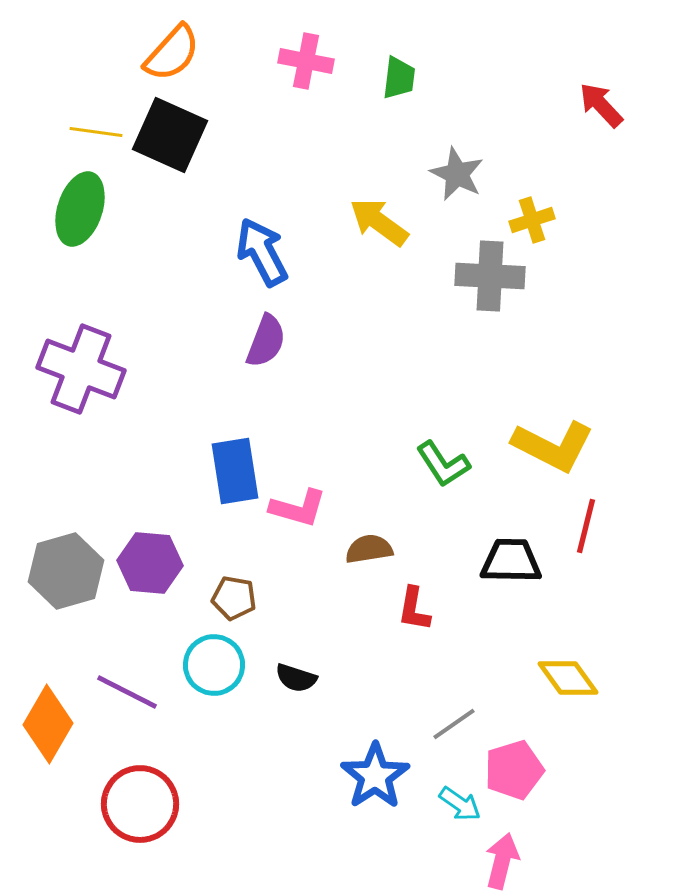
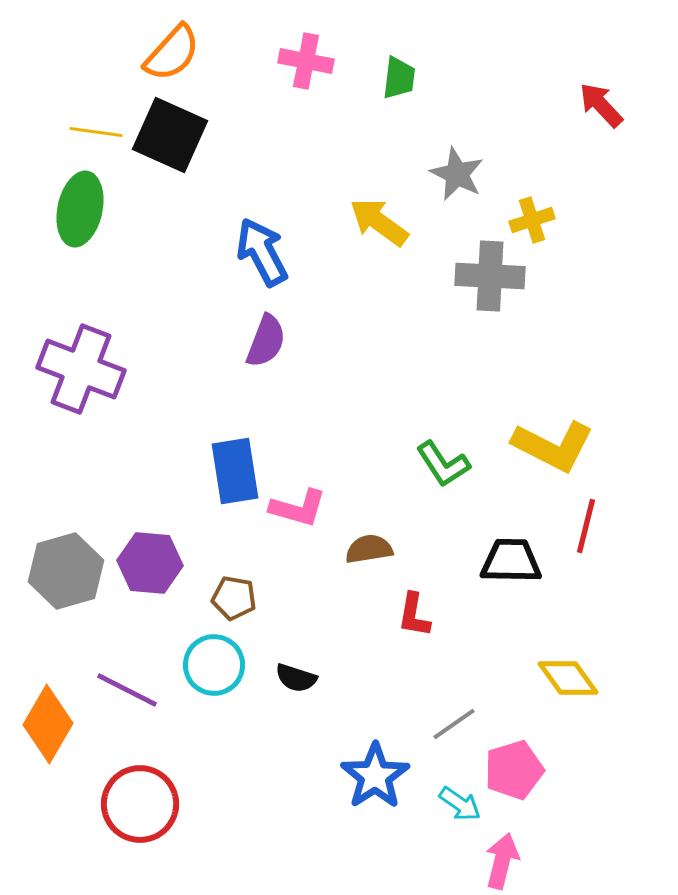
green ellipse: rotated 6 degrees counterclockwise
red L-shape: moved 6 px down
purple line: moved 2 px up
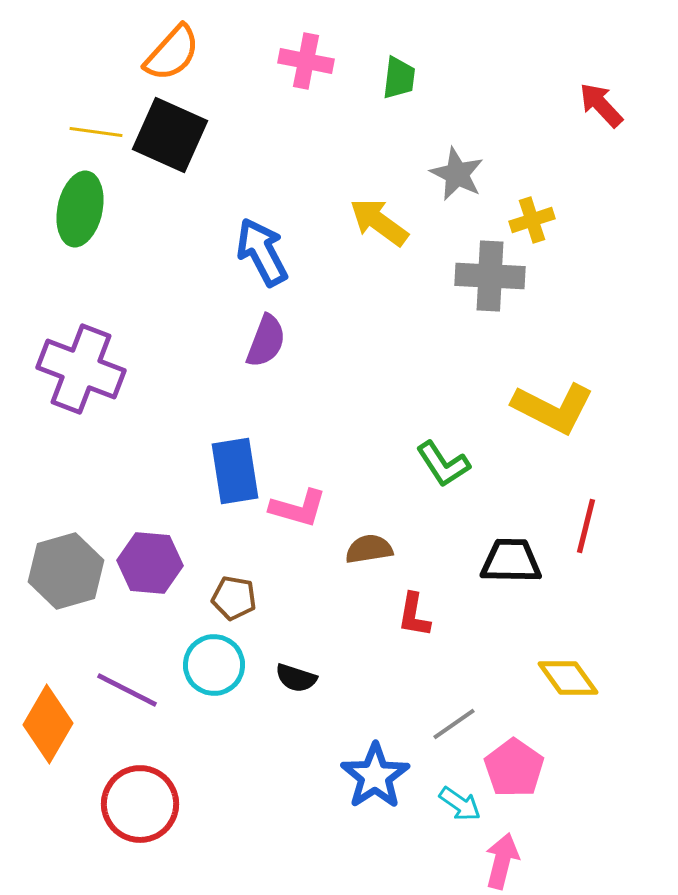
yellow L-shape: moved 38 px up
pink pentagon: moved 2 px up; rotated 20 degrees counterclockwise
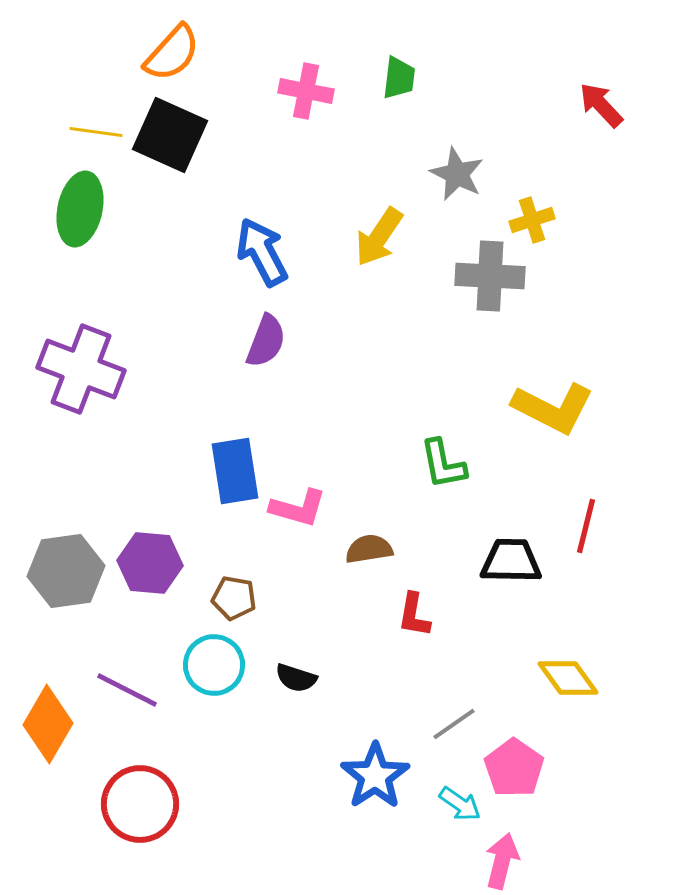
pink cross: moved 30 px down
yellow arrow: moved 15 px down; rotated 92 degrees counterclockwise
green L-shape: rotated 22 degrees clockwise
gray hexagon: rotated 8 degrees clockwise
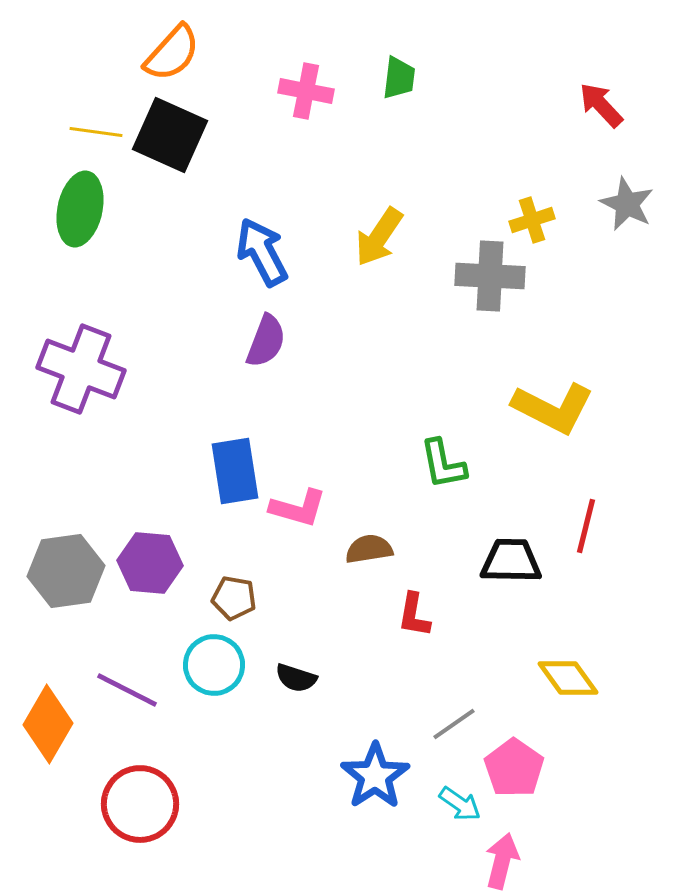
gray star: moved 170 px right, 30 px down
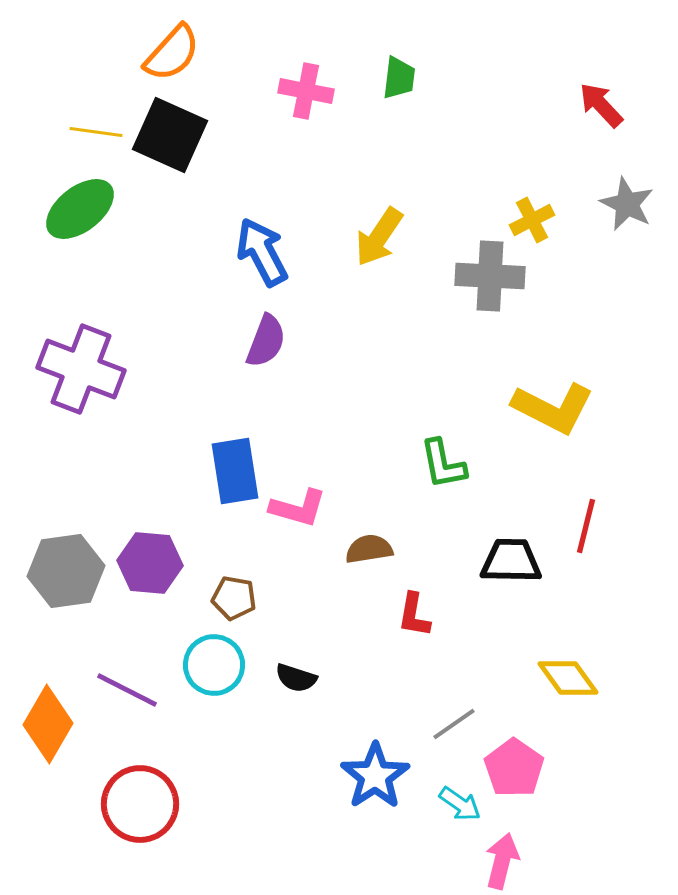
green ellipse: rotated 40 degrees clockwise
yellow cross: rotated 9 degrees counterclockwise
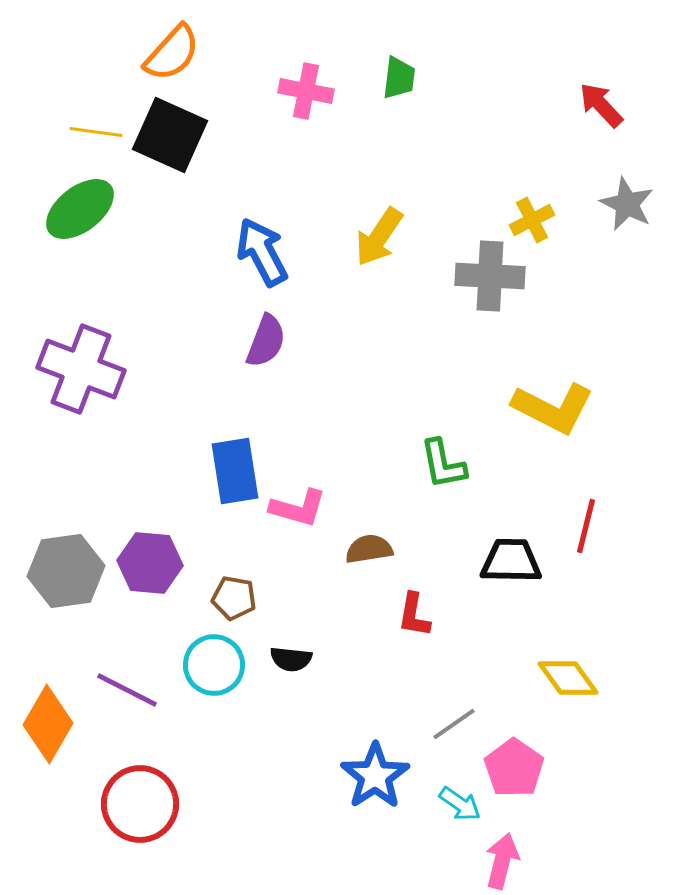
black semicircle: moved 5 px left, 19 px up; rotated 12 degrees counterclockwise
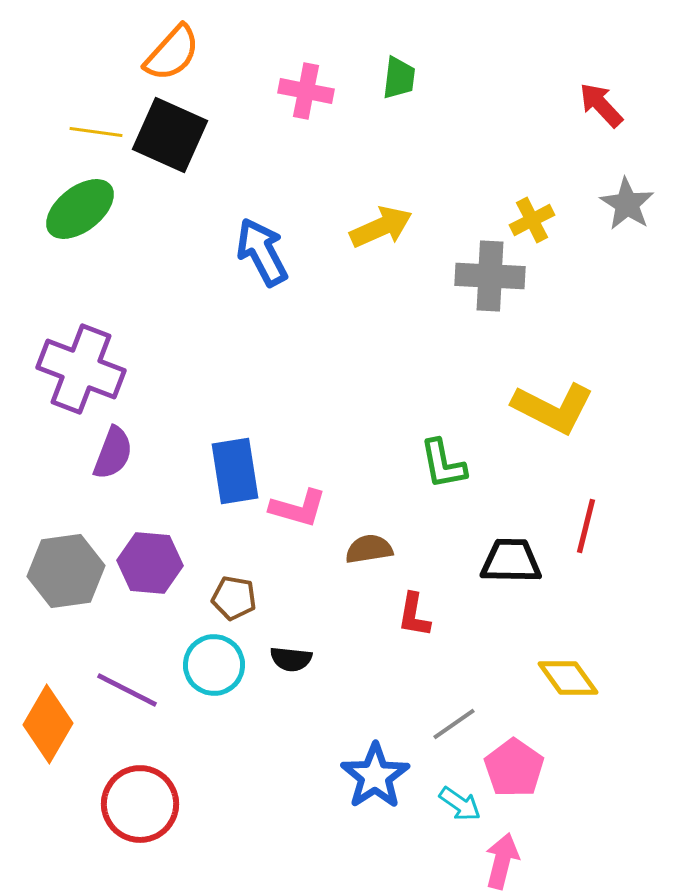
gray star: rotated 6 degrees clockwise
yellow arrow: moved 2 px right, 10 px up; rotated 148 degrees counterclockwise
purple semicircle: moved 153 px left, 112 px down
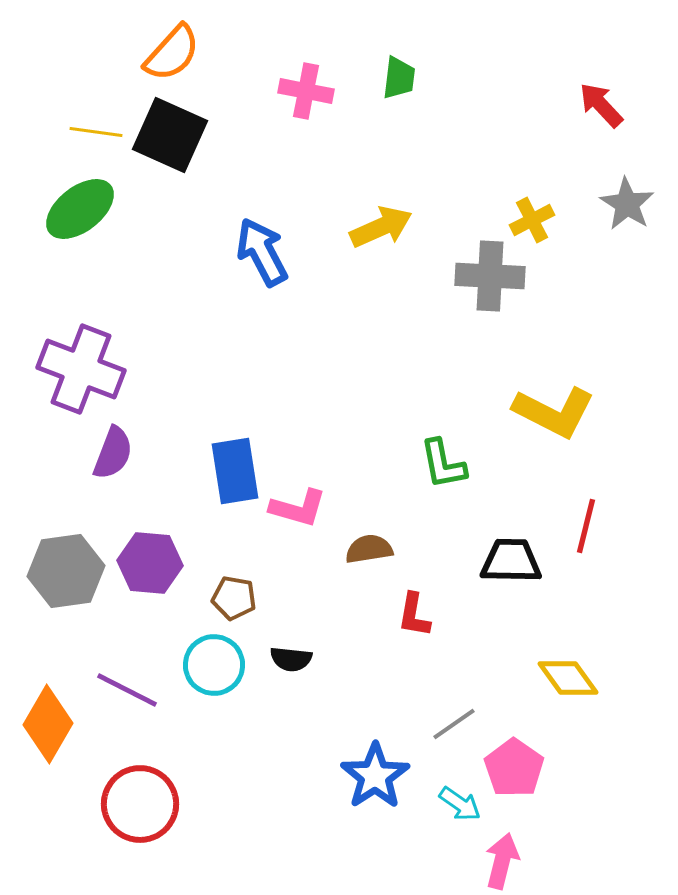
yellow L-shape: moved 1 px right, 4 px down
